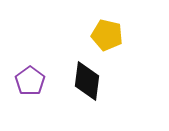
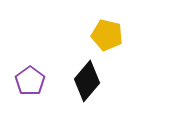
black diamond: rotated 33 degrees clockwise
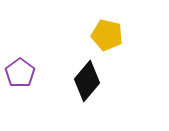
purple pentagon: moved 10 px left, 8 px up
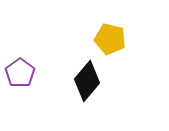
yellow pentagon: moved 3 px right, 4 px down
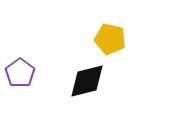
black diamond: rotated 36 degrees clockwise
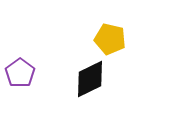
black diamond: moved 3 px right, 2 px up; rotated 12 degrees counterclockwise
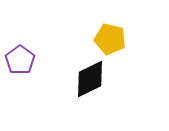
purple pentagon: moved 13 px up
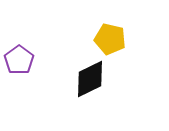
purple pentagon: moved 1 px left
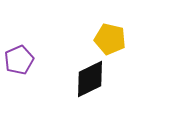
purple pentagon: rotated 12 degrees clockwise
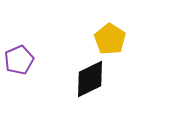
yellow pentagon: rotated 20 degrees clockwise
